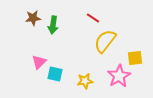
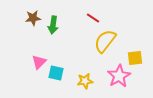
cyan square: moved 1 px right, 1 px up
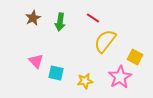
brown star: rotated 21 degrees counterclockwise
green arrow: moved 7 px right, 3 px up
yellow square: moved 1 px up; rotated 35 degrees clockwise
pink triangle: moved 3 px left, 1 px up; rotated 28 degrees counterclockwise
pink star: moved 1 px right, 1 px down
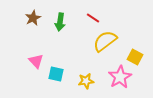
yellow semicircle: rotated 15 degrees clockwise
cyan square: moved 1 px down
yellow star: moved 1 px right
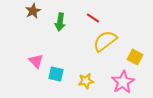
brown star: moved 7 px up
pink star: moved 3 px right, 5 px down
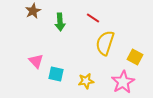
green arrow: rotated 12 degrees counterclockwise
yellow semicircle: moved 2 px down; rotated 35 degrees counterclockwise
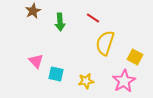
pink star: moved 1 px right, 1 px up
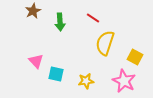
pink star: rotated 15 degrees counterclockwise
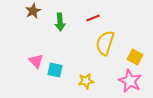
red line: rotated 56 degrees counterclockwise
cyan square: moved 1 px left, 4 px up
pink star: moved 6 px right
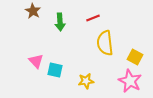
brown star: rotated 14 degrees counterclockwise
yellow semicircle: rotated 25 degrees counterclockwise
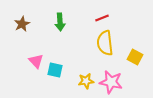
brown star: moved 11 px left, 13 px down; rotated 14 degrees clockwise
red line: moved 9 px right
pink star: moved 19 px left, 1 px down; rotated 15 degrees counterclockwise
